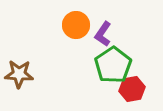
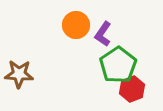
green pentagon: moved 5 px right
red hexagon: rotated 10 degrees counterclockwise
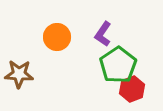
orange circle: moved 19 px left, 12 px down
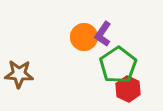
orange circle: moved 27 px right
red hexagon: moved 4 px left; rotated 15 degrees counterclockwise
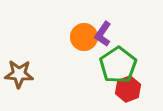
red hexagon: rotated 15 degrees clockwise
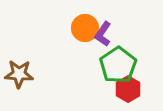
orange circle: moved 1 px right, 9 px up
red hexagon: rotated 10 degrees counterclockwise
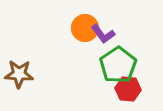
purple L-shape: rotated 70 degrees counterclockwise
red hexagon: rotated 25 degrees counterclockwise
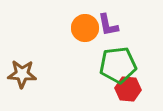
purple L-shape: moved 5 px right, 9 px up; rotated 25 degrees clockwise
green pentagon: rotated 27 degrees clockwise
brown star: moved 3 px right
